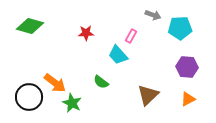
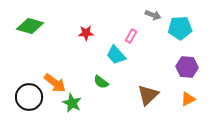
cyan trapezoid: moved 2 px left
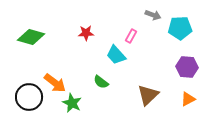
green diamond: moved 1 px right, 11 px down
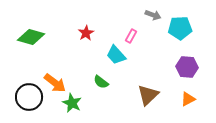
red star: rotated 28 degrees counterclockwise
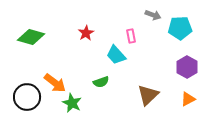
pink rectangle: rotated 40 degrees counterclockwise
purple hexagon: rotated 25 degrees clockwise
green semicircle: rotated 56 degrees counterclockwise
black circle: moved 2 px left
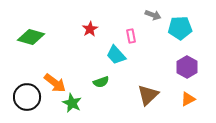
red star: moved 4 px right, 4 px up
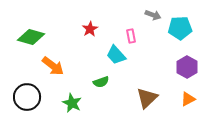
orange arrow: moved 2 px left, 17 px up
brown triangle: moved 1 px left, 3 px down
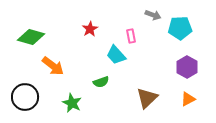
black circle: moved 2 px left
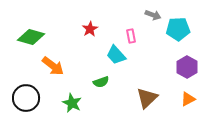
cyan pentagon: moved 2 px left, 1 px down
black circle: moved 1 px right, 1 px down
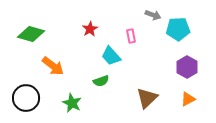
green diamond: moved 3 px up
cyan trapezoid: moved 5 px left, 1 px down
green semicircle: moved 1 px up
